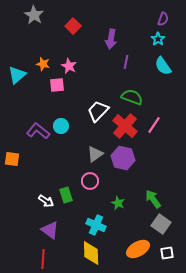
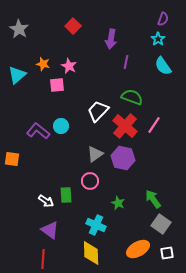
gray star: moved 15 px left, 14 px down
green rectangle: rotated 14 degrees clockwise
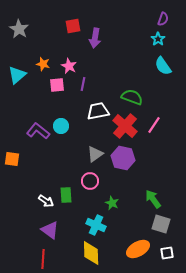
red square: rotated 35 degrees clockwise
purple arrow: moved 16 px left, 1 px up
purple line: moved 43 px left, 22 px down
white trapezoid: rotated 35 degrees clockwise
green star: moved 6 px left
gray square: rotated 18 degrees counterclockwise
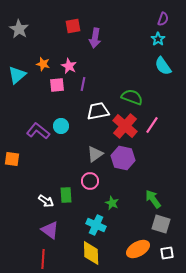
pink line: moved 2 px left
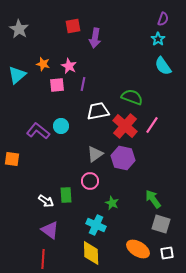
orange ellipse: rotated 60 degrees clockwise
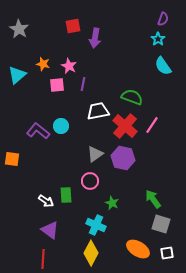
yellow diamond: rotated 30 degrees clockwise
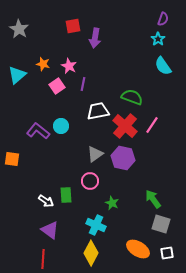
pink square: moved 1 px down; rotated 28 degrees counterclockwise
